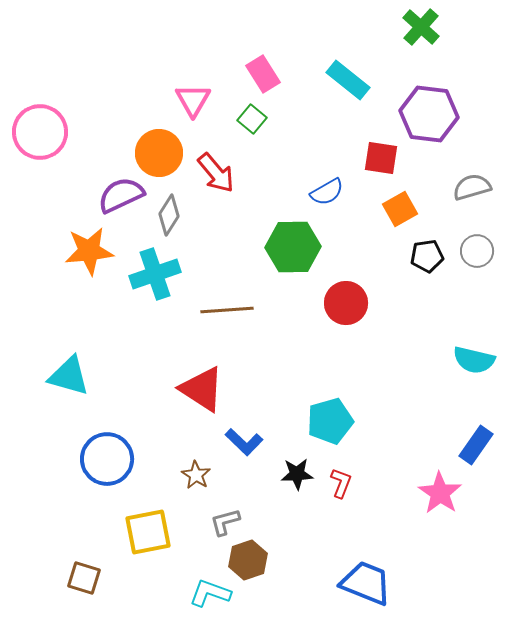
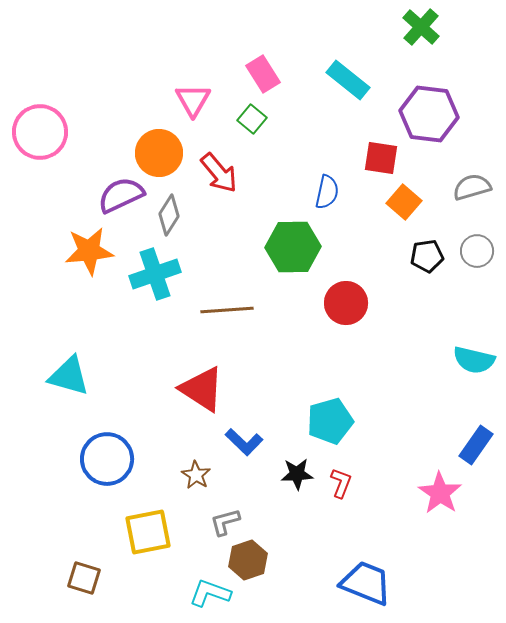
red arrow: moved 3 px right
blue semicircle: rotated 48 degrees counterclockwise
orange square: moved 4 px right, 7 px up; rotated 20 degrees counterclockwise
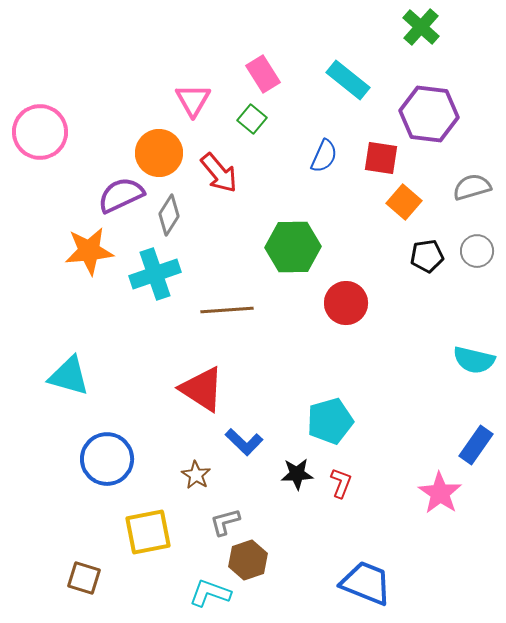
blue semicircle: moved 3 px left, 36 px up; rotated 12 degrees clockwise
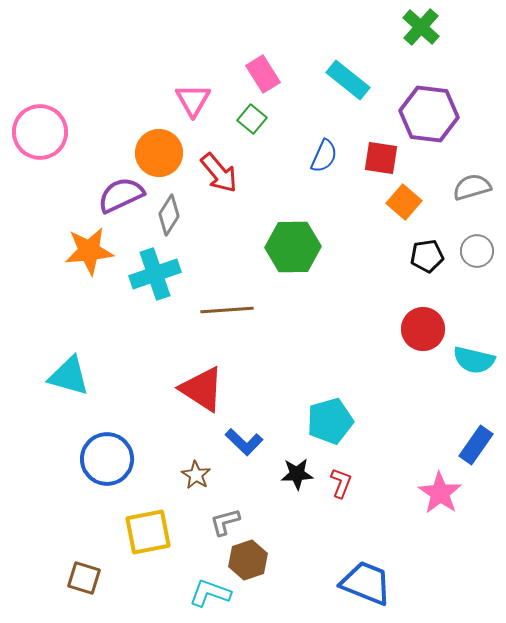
red circle: moved 77 px right, 26 px down
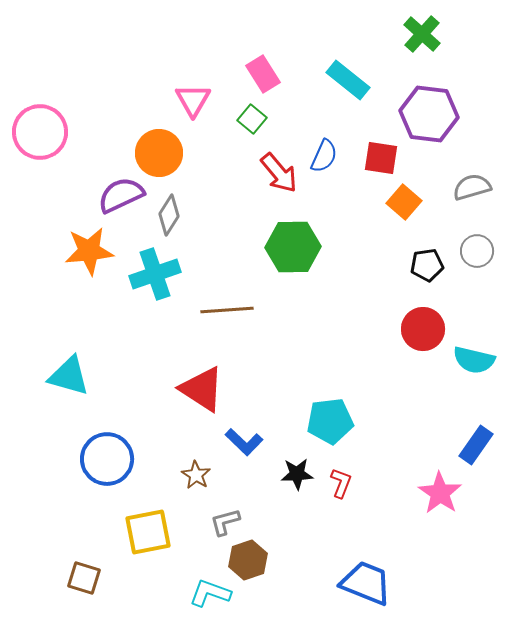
green cross: moved 1 px right, 7 px down
red arrow: moved 60 px right
black pentagon: moved 9 px down
cyan pentagon: rotated 9 degrees clockwise
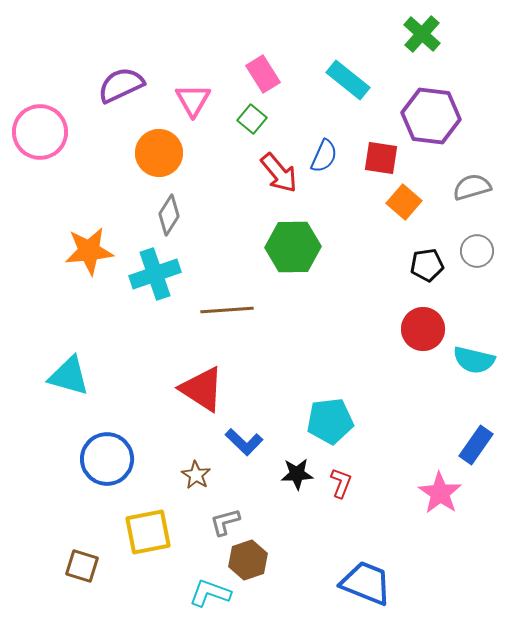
purple hexagon: moved 2 px right, 2 px down
purple semicircle: moved 110 px up
brown square: moved 2 px left, 12 px up
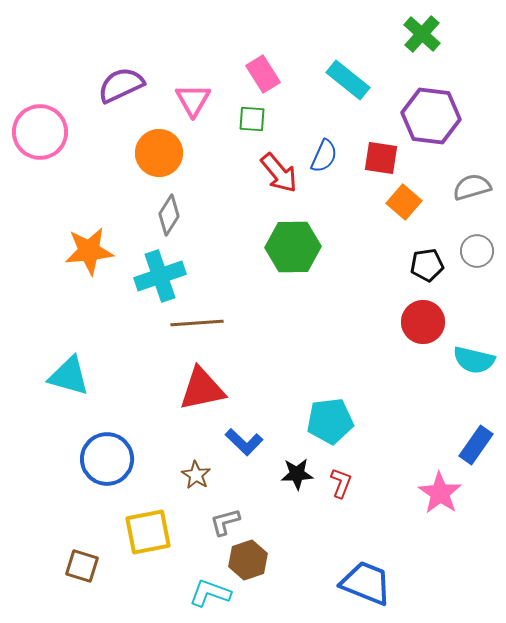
green square: rotated 36 degrees counterclockwise
cyan cross: moved 5 px right, 2 px down
brown line: moved 30 px left, 13 px down
red circle: moved 7 px up
red triangle: rotated 45 degrees counterclockwise
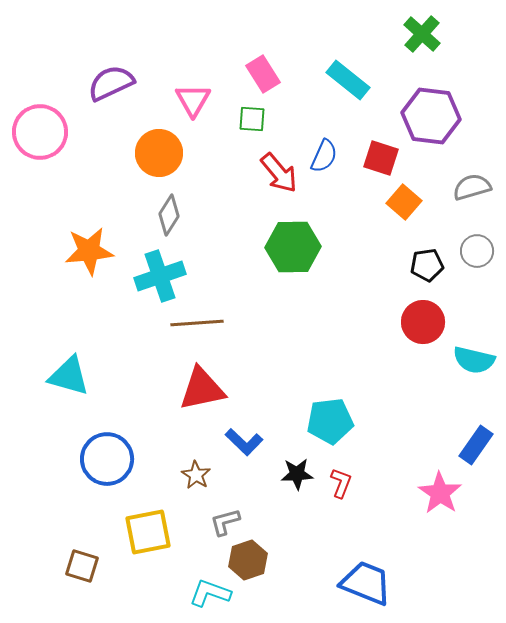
purple semicircle: moved 10 px left, 2 px up
red square: rotated 9 degrees clockwise
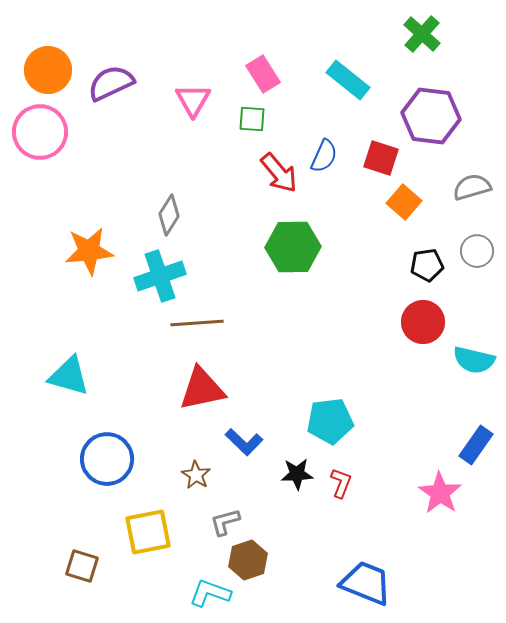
orange circle: moved 111 px left, 83 px up
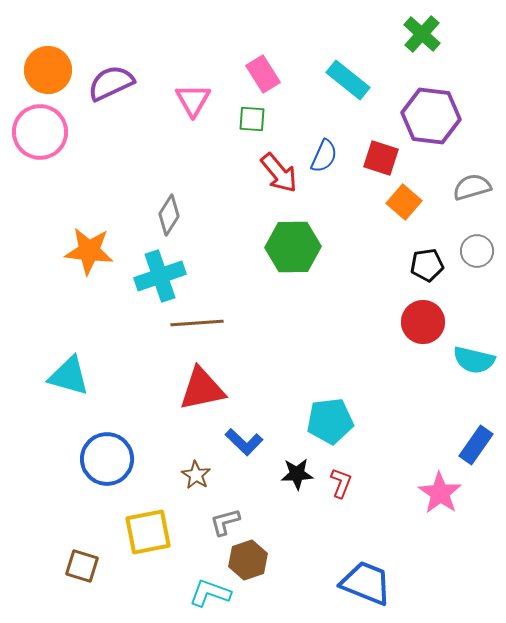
orange star: rotated 12 degrees clockwise
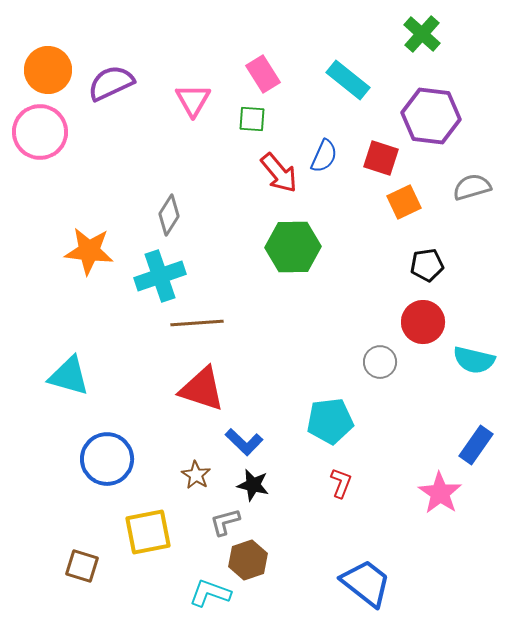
orange square: rotated 24 degrees clockwise
gray circle: moved 97 px left, 111 px down
red triangle: rotated 30 degrees clockwise
black star: moved 44 px left, 11 px down; rotated 16 degrees clockwise
blue trapezoid: rotated 16 degrees clockwise
